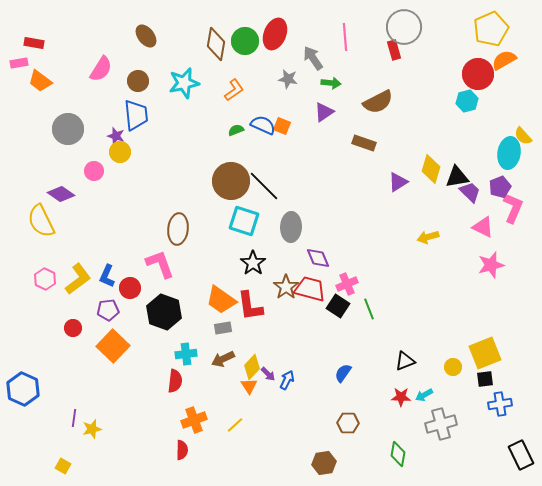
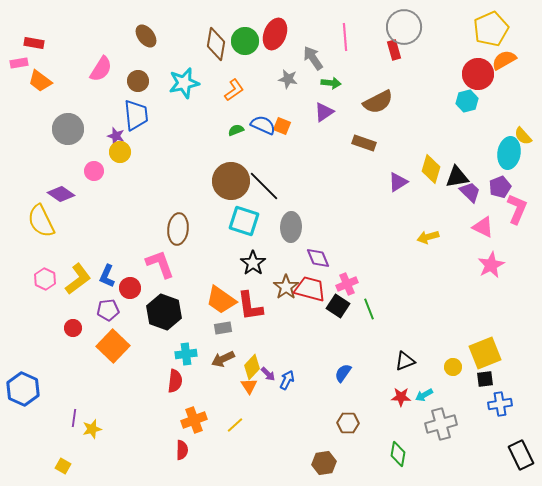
pink L-shape at (513, 208): moved 4 px right, 1 px down
pink star at (491, 265): rotated 12 degrees counterclockwise
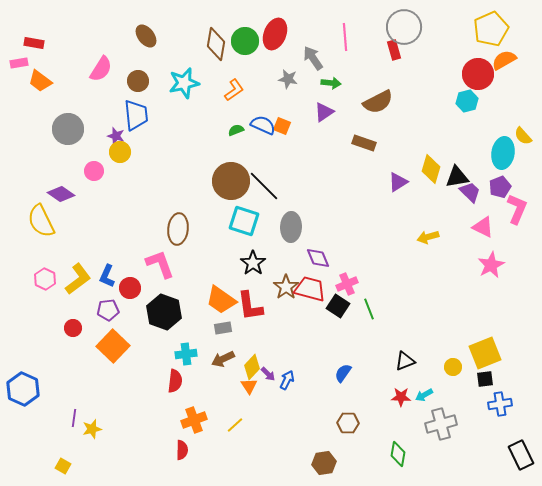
cyan ellipse at (509, 153): moved 6 px left
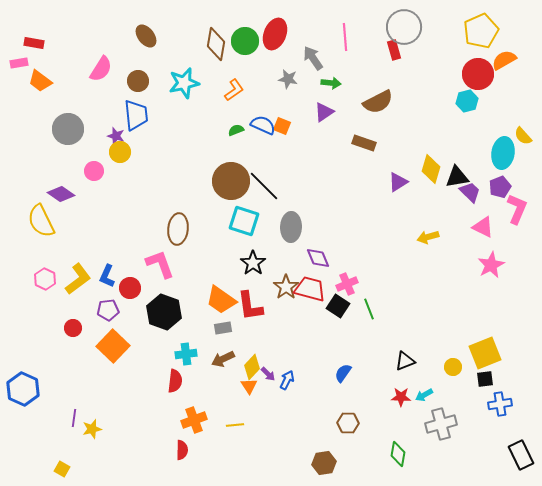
yellow pentagon at (491, 29): moved 10 px left, 2 px down
yellow line at (235, 425): rotated 36 degrees clockwise
yellow square at (63, 466): moved 1 px left, 3 px down
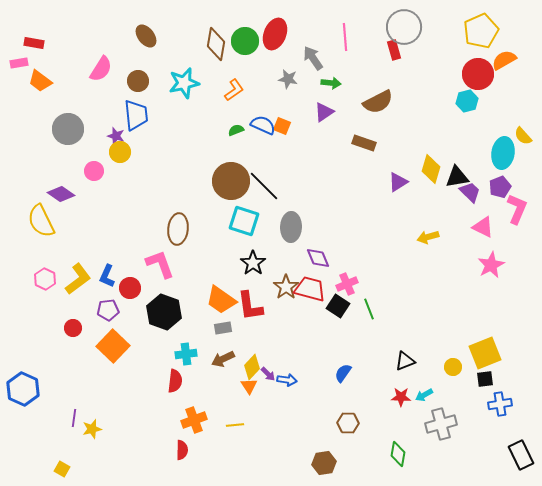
blue arrow at (287, 380): rotated 72 degrees clockwise
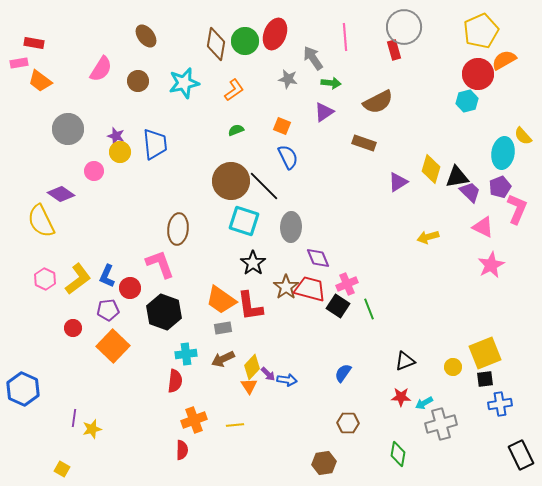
blue trapezoid at (136, 115): moved 19 px right, 29 px down
blue semicircle at (263, 125): moved 25 px right, 32 px down; rotated 40 degrees clockwise
cyan arrow at (424, 395): moved 8 px down
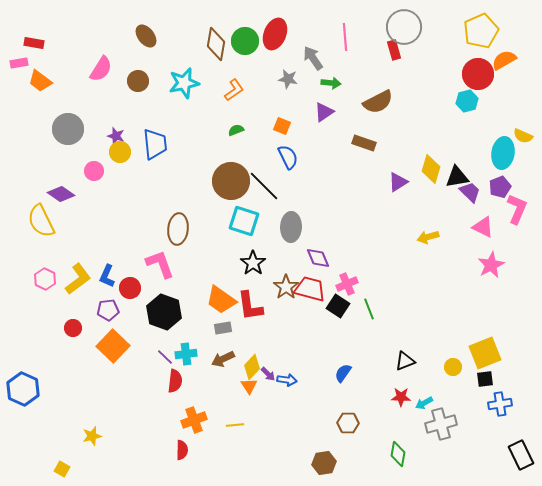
yellow semicircle at (523, 136): rotated 24 degrees counterclockwise
purple line at (74, 418): moved 91 px right, 61 px up; rotated 54 degrees counterclockwise
yellow star at (92, 429): moved 7 px down
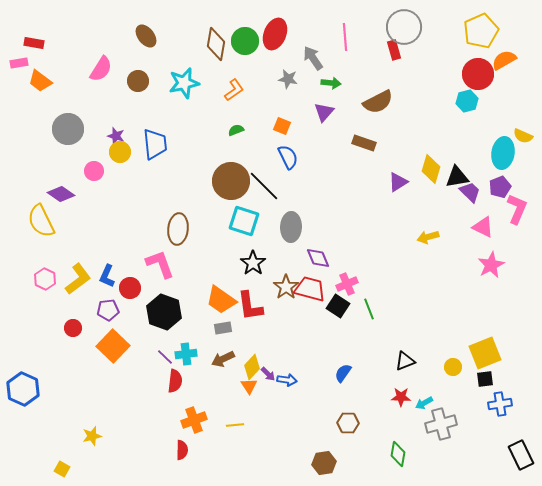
purple triangle at (324, 112): rotated 15 degrees counterclockwise
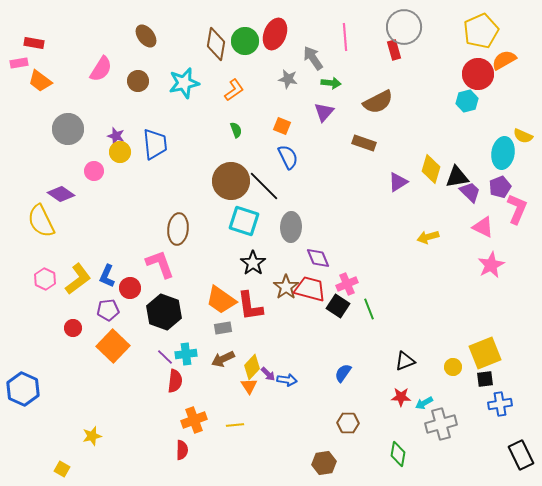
green semicircle at (236, 130): rotated 91 degrees clockwise
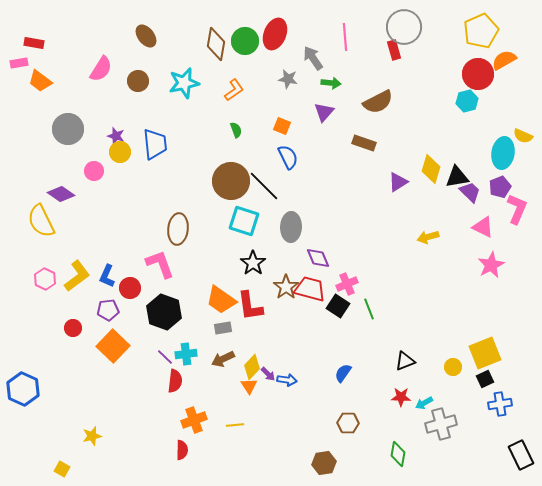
yellow L-shape at (78, 279): moved 1 px left, 3 px up
black square at (485, 379): rotated 18 degrees counterclockwise
